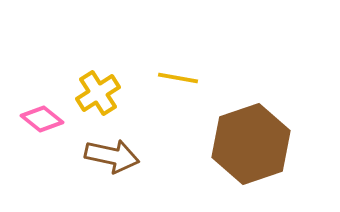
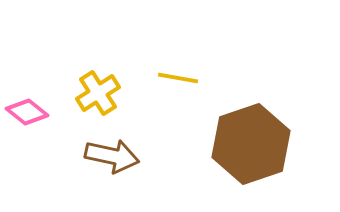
pink diamond: moved 15 px left, 7 px up
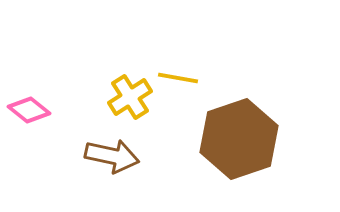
yellow cross: moved 32 px right, 4 px down
pink diamond: moved 2 px right, 2 px up
brown hexagon: moved 12 px left, 5 px up
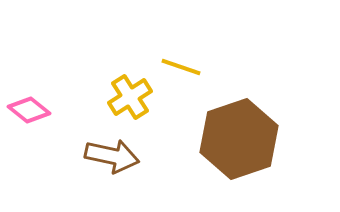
yellow line: moved 3 px right, 11 px up; rotated 9 degrees clockwise
